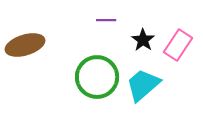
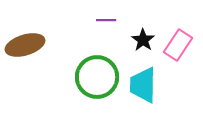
cyan trapezoid: rotated 48 degrees counterclockwise
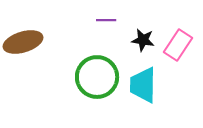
black star: rotated 25 degrees counterclockwise
brown ellipse: moved 2 px left, 3 px up
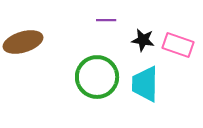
pink rectangle: rotated 76 degrees clockwise
cyan trapezoid: moved 2 px right, 1 px up
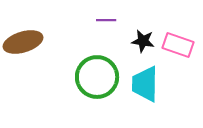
black star: moved 1 px down
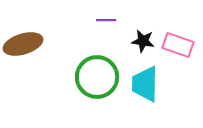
brown ellipse: moved 2 px down
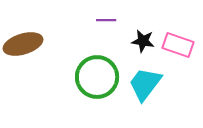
cyan trapezoid: rotated 36 degrees clockwise
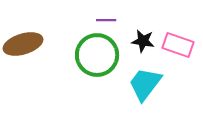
green circle: moved 22 px up
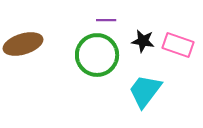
cyan trapezoid: moved 7 px down
